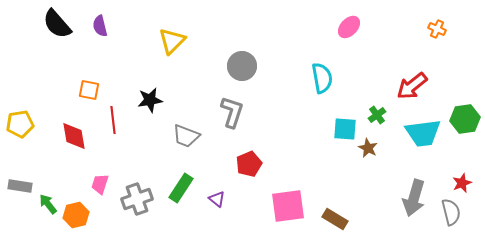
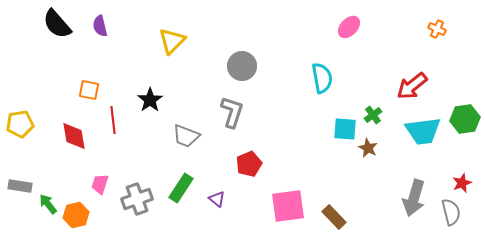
black star: rotated 25 degrees counterclockwise
green cross: moved 4 px left
cyan trapezoid: moved 2 px up
brown rectangle: moved 1 px left, 2 px up; rotated 15 degrees clockwise
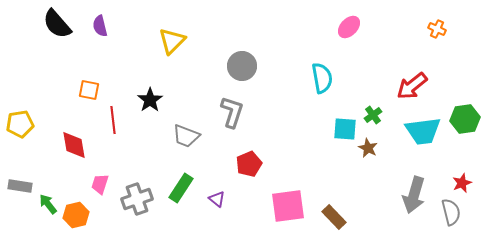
red diamond: moved 9 px down
gray arrow: moved 3 px up
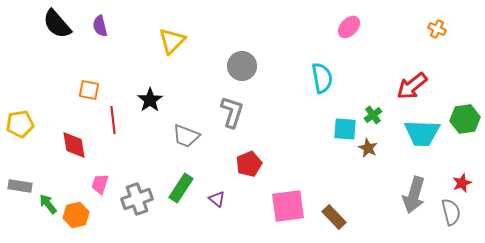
cyan trapezoid: moved 1 px left, 2 px down; rotated 9 degrees clockwise
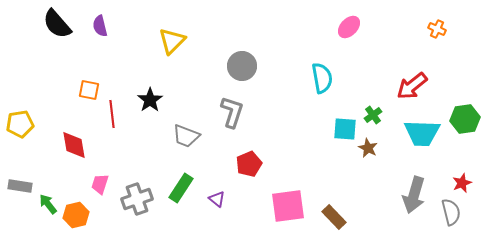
red line: moved 1 px left, 6 px up
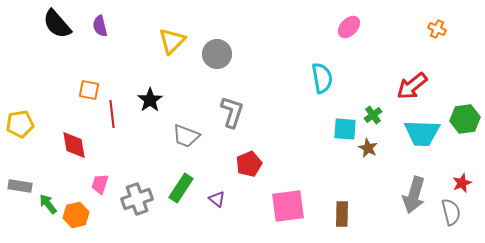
gray circle: moved 25 px left, 12 px up
brown rectangle: moved 8 px right, 3 px up; rotated 45 degrees clockwise
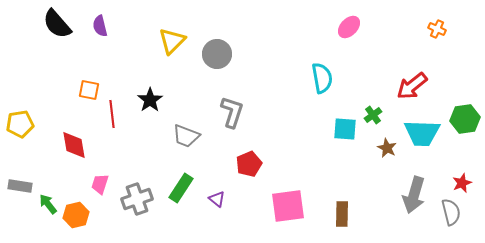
brown star: moved 19 px right
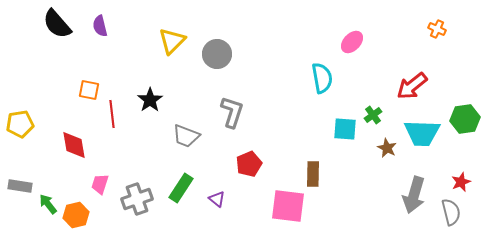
pink ellipse: moved 3 px right, 15 px down
red star: moved 1 px left, 1 px up
pink square: rotated 15 degrees clockwise
brown rectangle: moved 29 px left, 40 px up
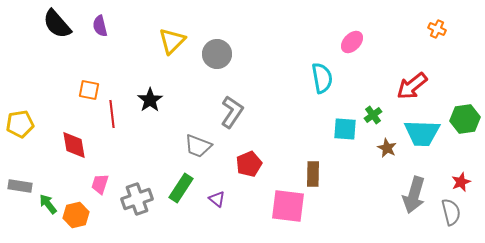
gray L-shape: rotated 16 degrees clockwise
gray trapezoid: moved 12 px right, 10 px down
